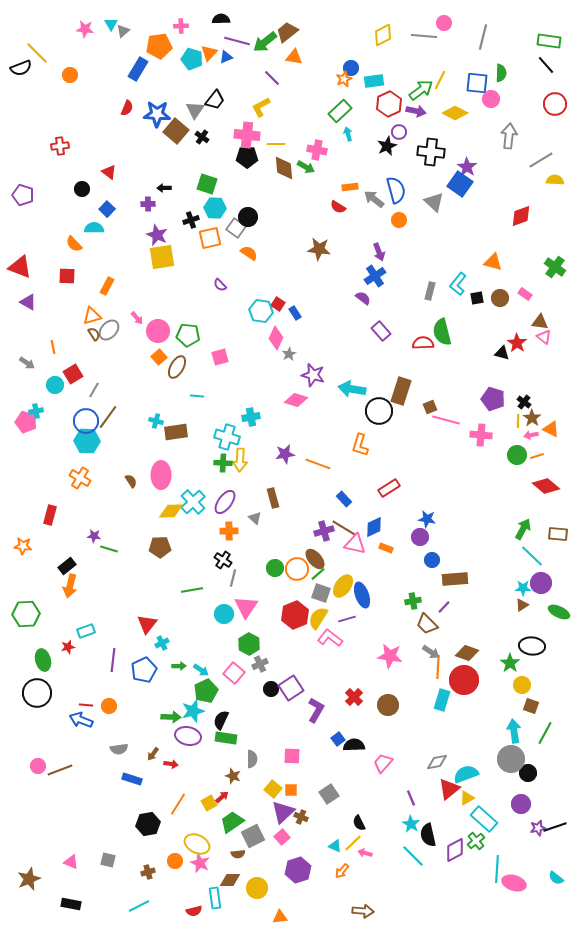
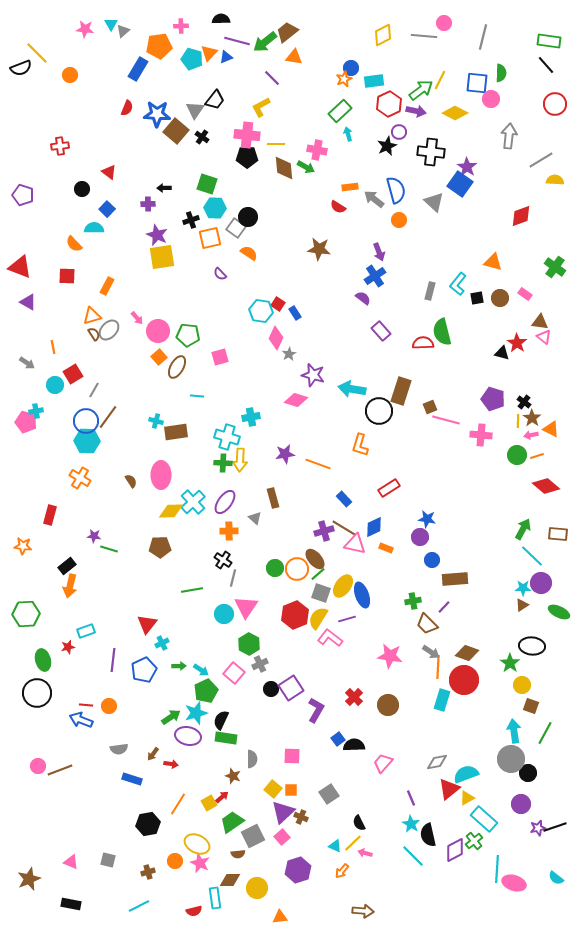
purple semicircle at (220, 285): moved 11 px up
cyan star at (193, 711): moved 3 px right, 2 px down
green arrow at (171, 717): rotated 36 degrees counterclockwise
green cross at (476, 841): moved 2 px left
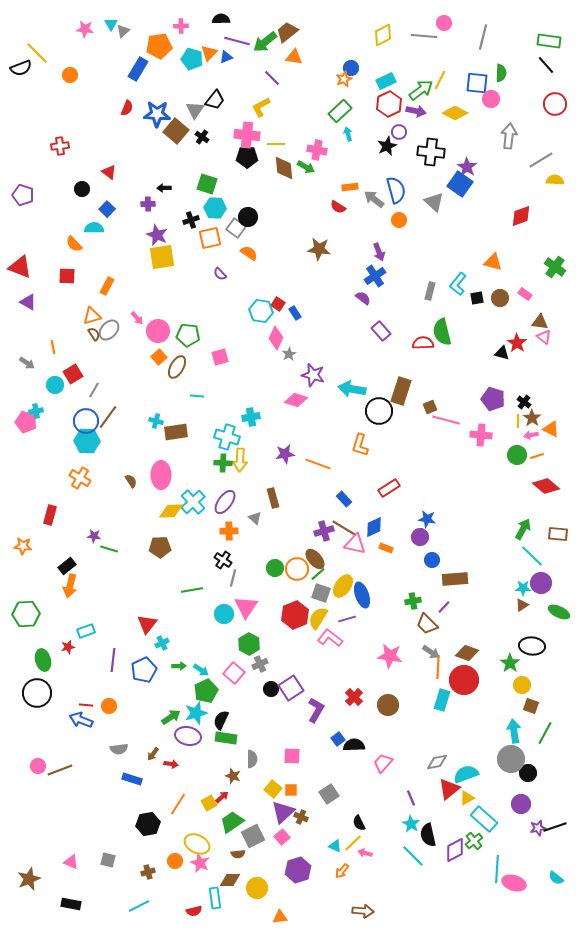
cyan rectangle at (374, 81): moved 12 px right; rotated 18 degrees counterclockwise
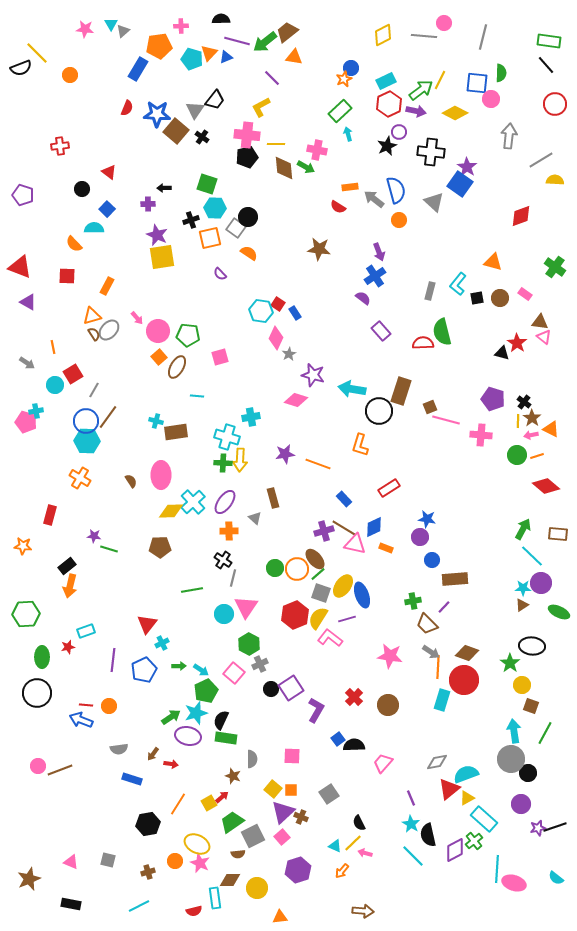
black pentagon at (247, 157): rotated 15 degrees counterclockwise
green ellipse at (43, 660): moved 1 px left, 3 px up; rotated 15 degrees clockwise
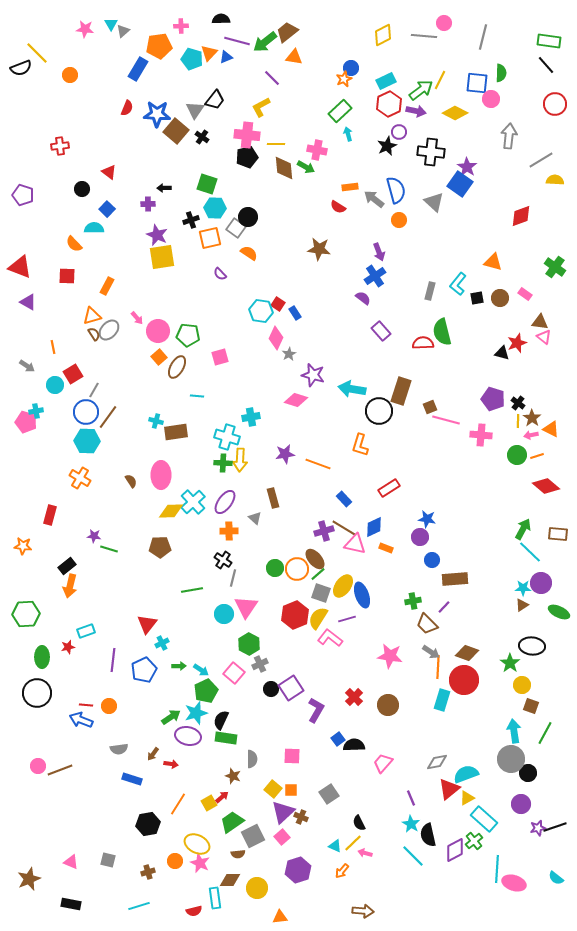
red star at (517, 343): rotated 18 degrees clockwise
gray arrow at (27, 363): moved 3 px down
black cross at (524, 402): moved 6 px left, 1 px down
blue circle at (86, 421): moved 9 px up
cyan line at (532, 556): moved 2 px left, 4 px up
cyan line at (139, 906): rotated 10 degrees clockwise
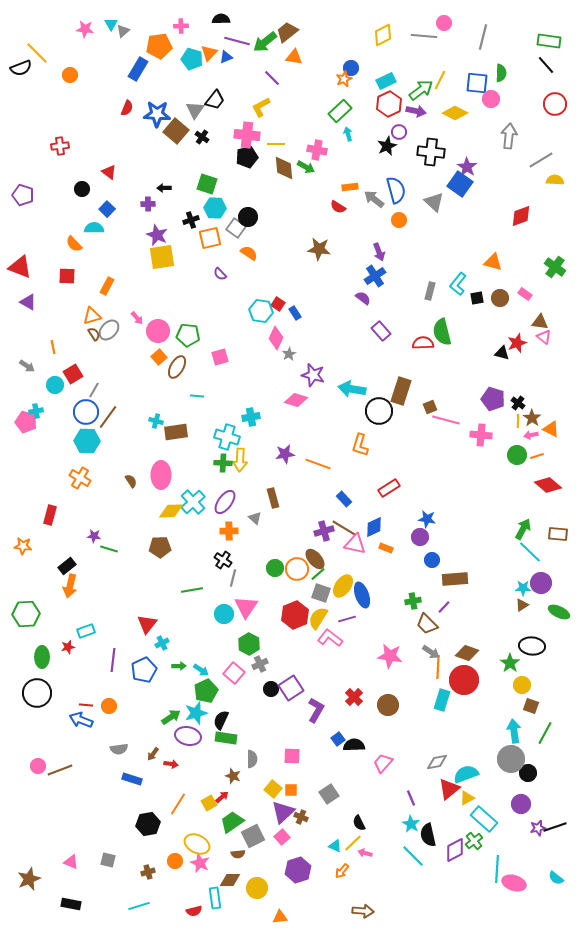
red diamond at (546, 486): moved 2 px right, 1 px up
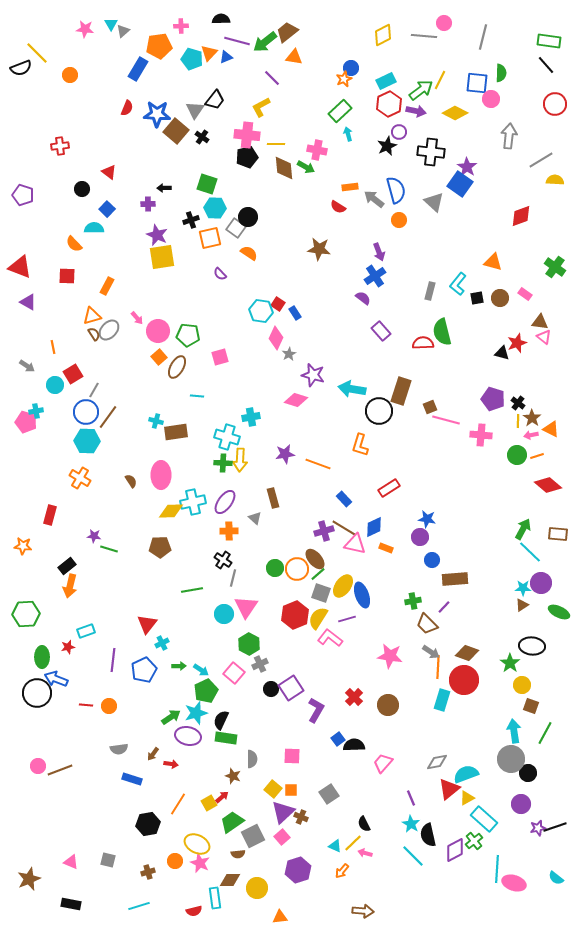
cyan cross at (193, 502): rotated 30 degrees clockwise
blue arrow at (81, 720): moved 25 px left, 41 px up
black semicircle at (359, 823): moved 5 px right, 1 px down
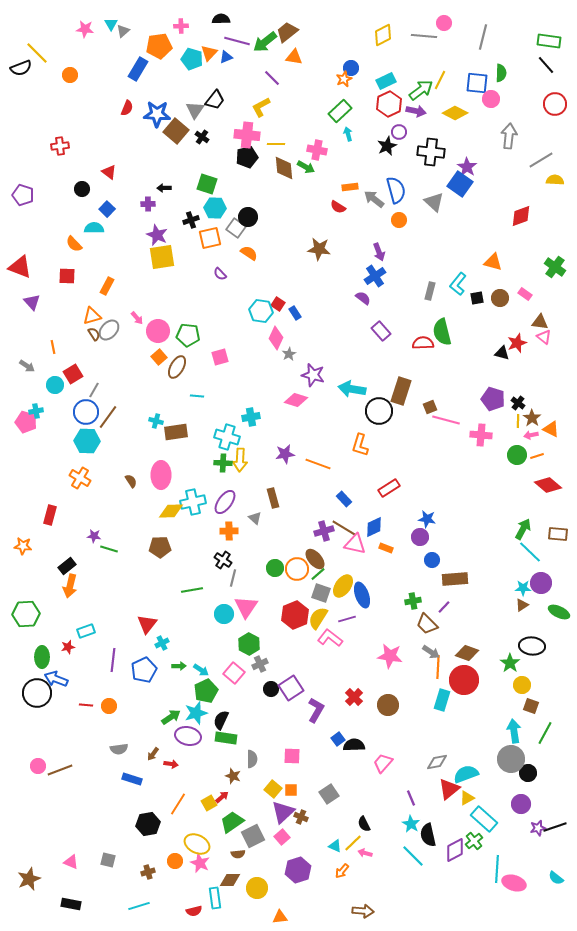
purple triangle at (28, 302): moved 4 px right; rotated 18 degrees clockwise
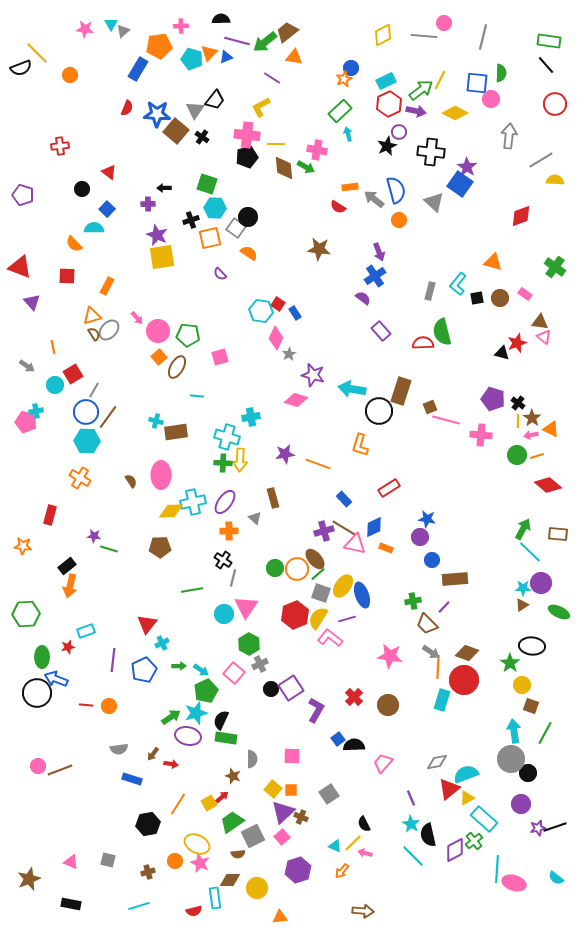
purple line at (272, 78): rotated 12 degrees counterclockwise
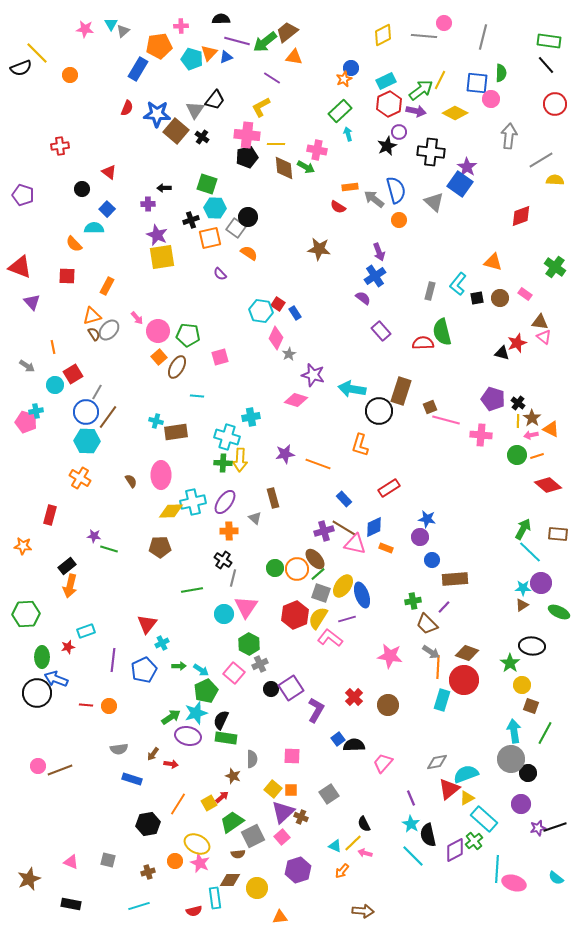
gray line at (94, 390): moved 3 px right, 2 px down
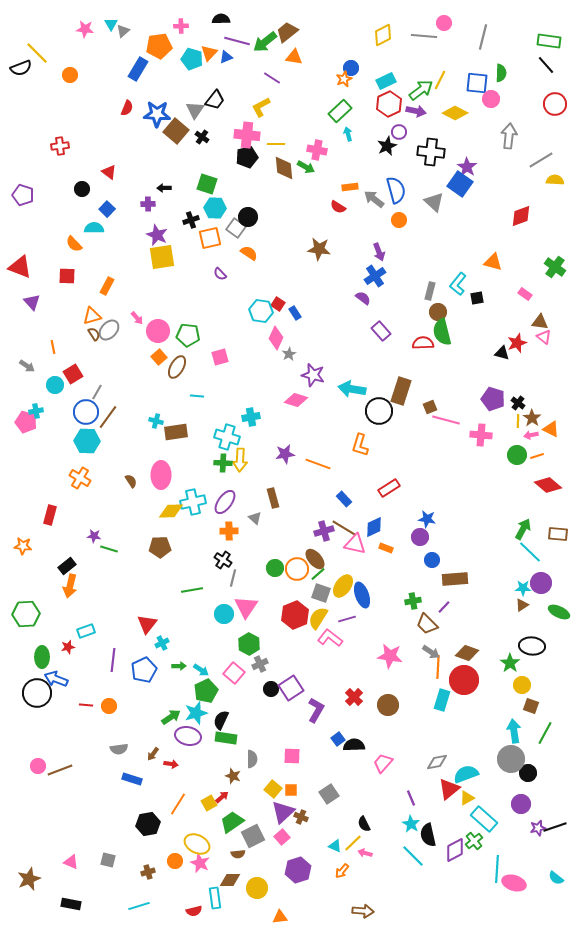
brown circle at (500, 298): moved 62 px left, 14 px down
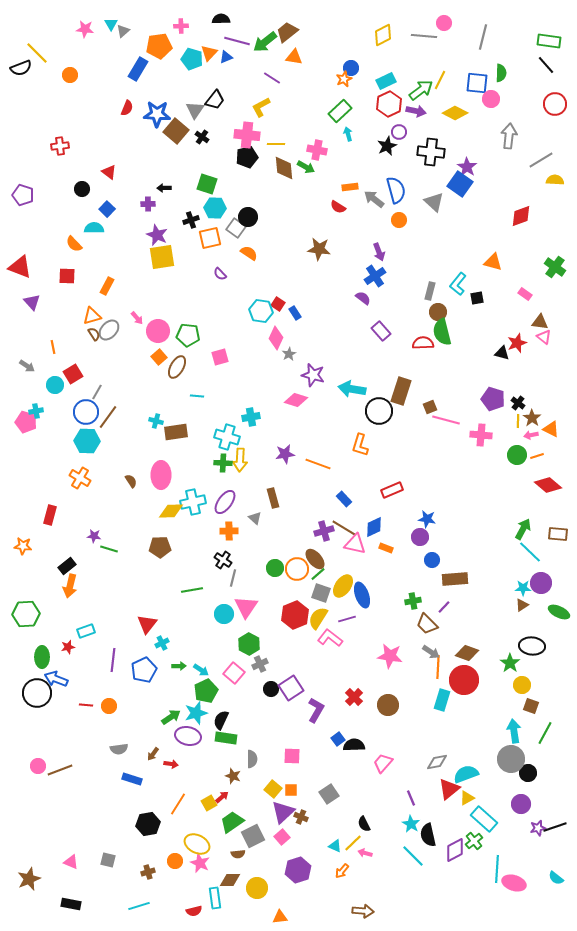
red rectangle at (389, 488): moved 3 px right, 2 px down; rotated 10 degrees clockwise
